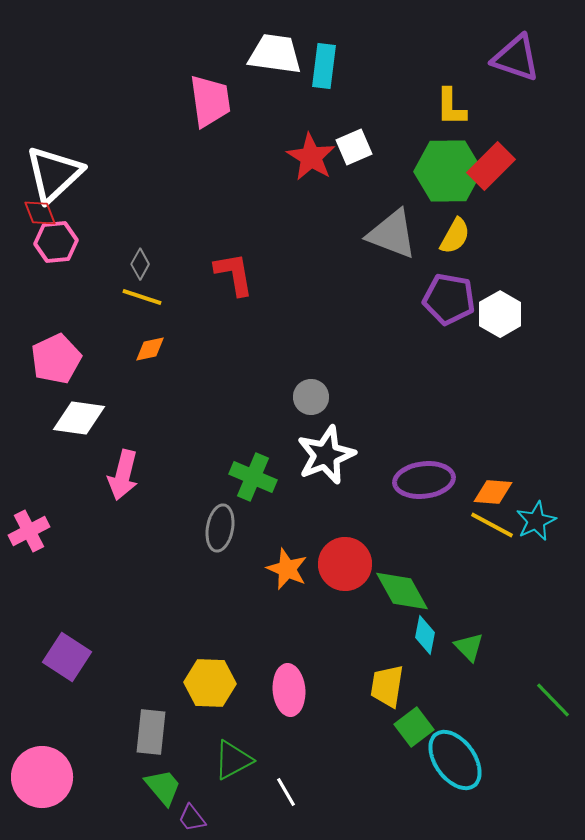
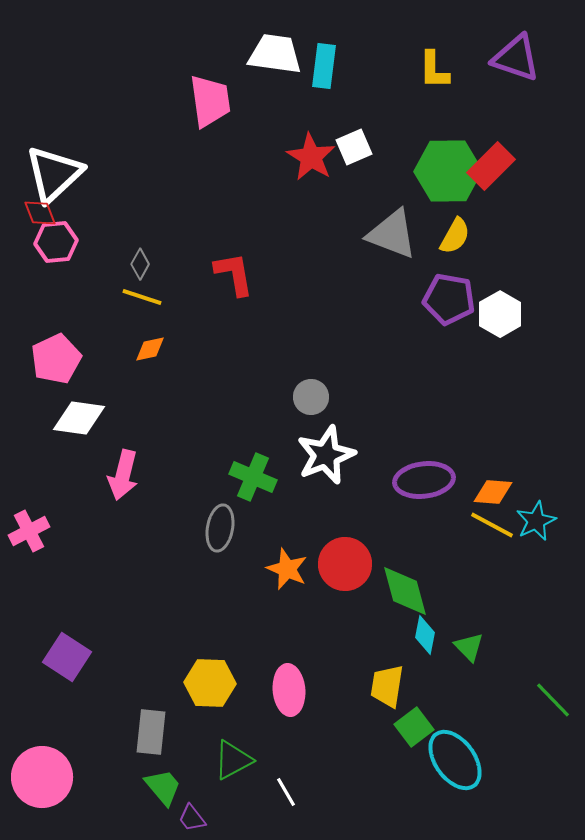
yellow L-shape at (451, 107): moved 17 px left, 37 px up
green diamond at (402, 591): moved 3 px right; rotated 14 degrees clockwise
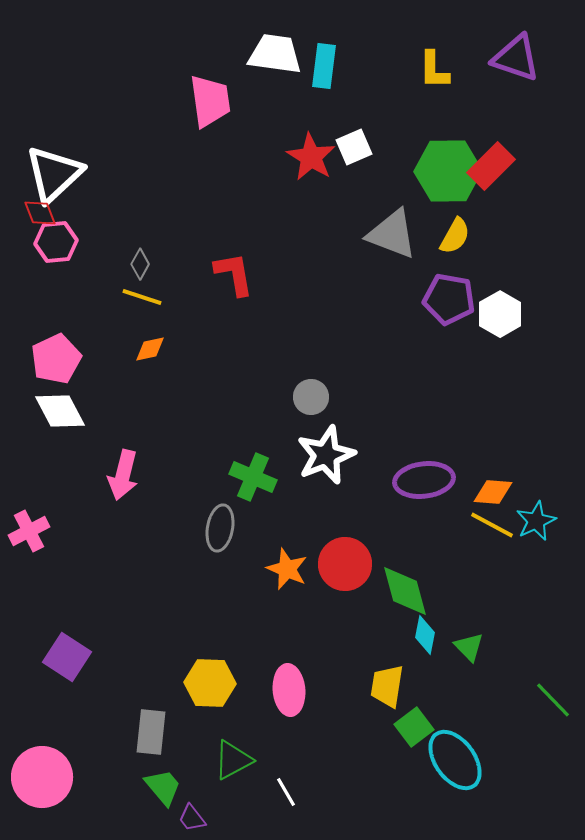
white diamond at (79, 418): moved 19 px left, 7 px up; rotated 54 degrees clockwise
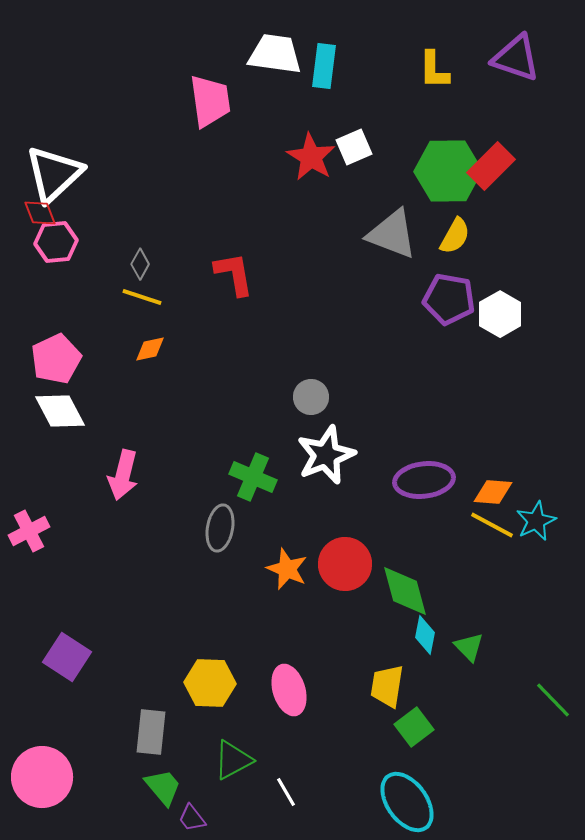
pink ellipse at (289, 690): rotated 12 degrees counterclockwise
cyan ellipse at (455, 760): moved 48 px left, 42 px down
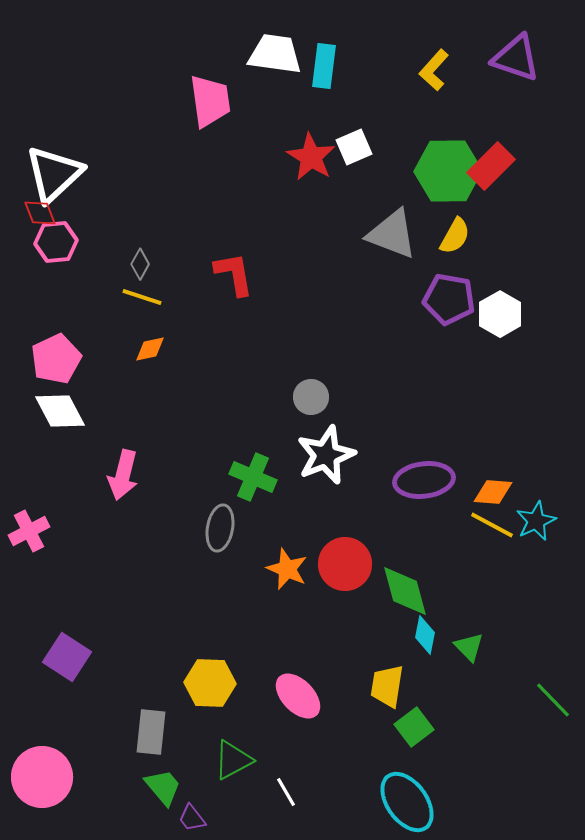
yellow L-shape at (434, 70): rotated 42 degrees clockwise
pink ellipse at (289, 690): moved 9 px right, 6 px down; rotated 27 degrees counterclockwise
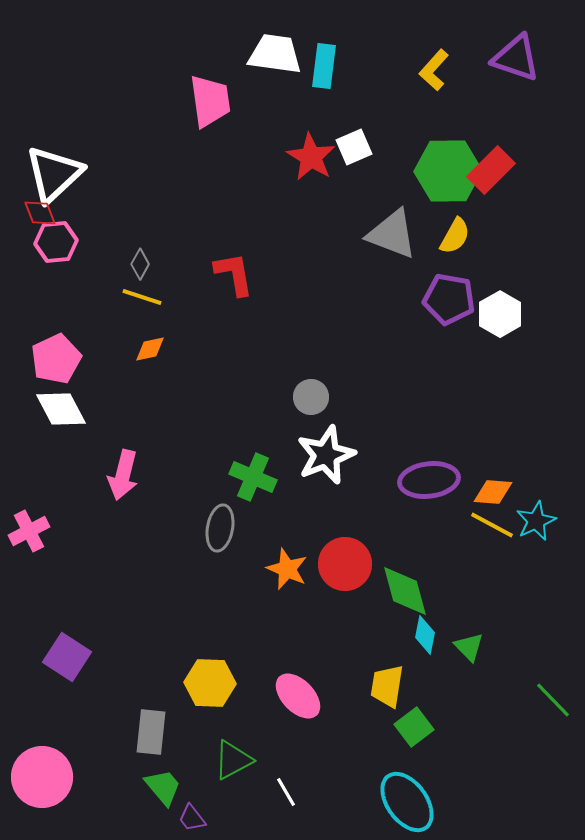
red rectangle at (491, 166): moved 4 px down
white diamond at (60, 411): moved 1 px right, 2 px up
purple ellipse at (424, 480): moved 5 px right
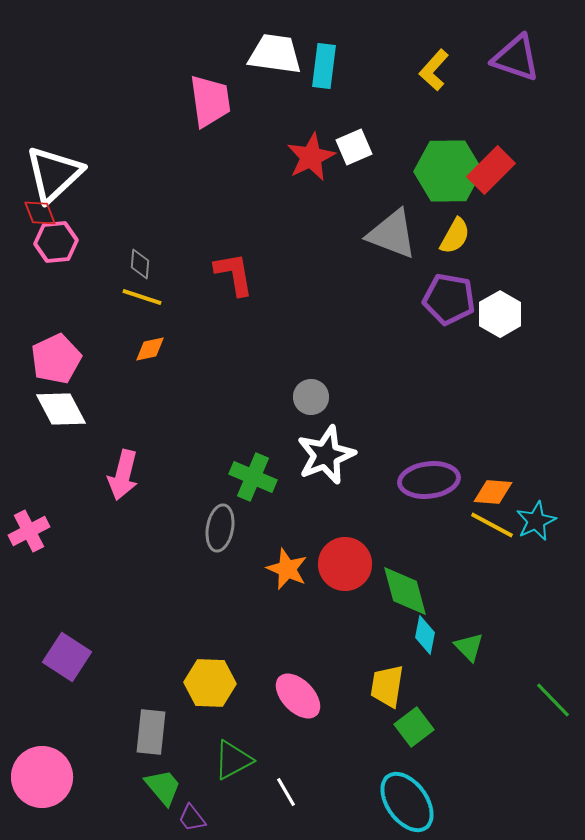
red star at (311, 157): rotated 15 degrees clockwise
gray diamond at (140, 264): rotated 24 degrees counterclockwise
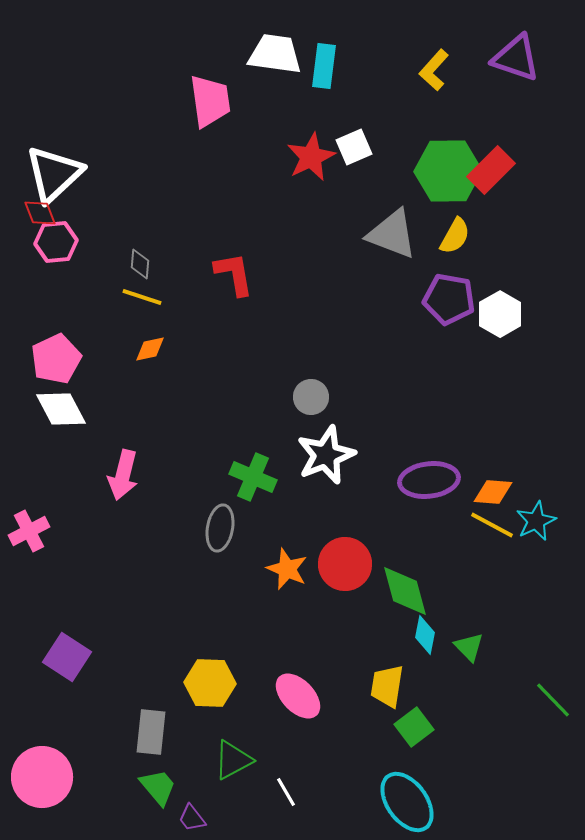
green trapezoid at (163, 787): moved 5 px left
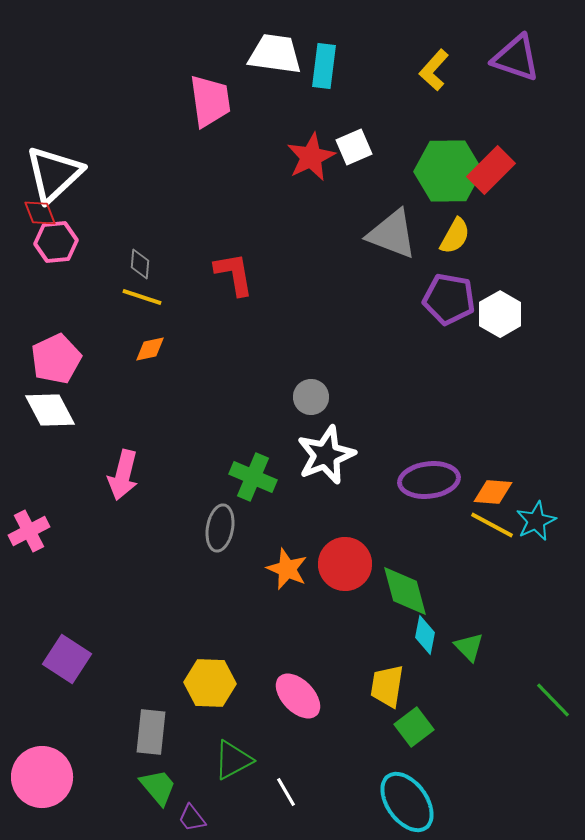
white diamond at (61, 409): moved 11 px left, 1 px down
purple square at (67, 657): moved 2 px down
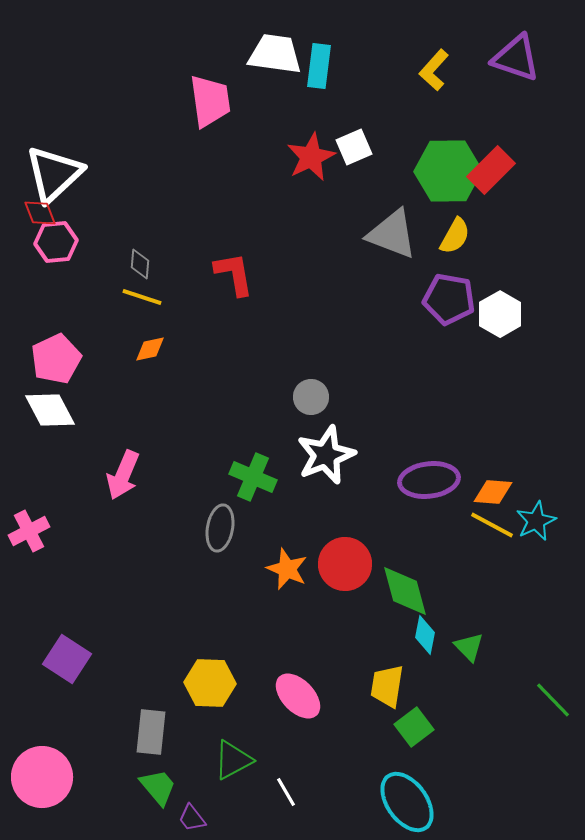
cyan rectangle at (324, 66): moved 5 px left
pink arrow at (123, 475): rotated 9 degrees clockwise
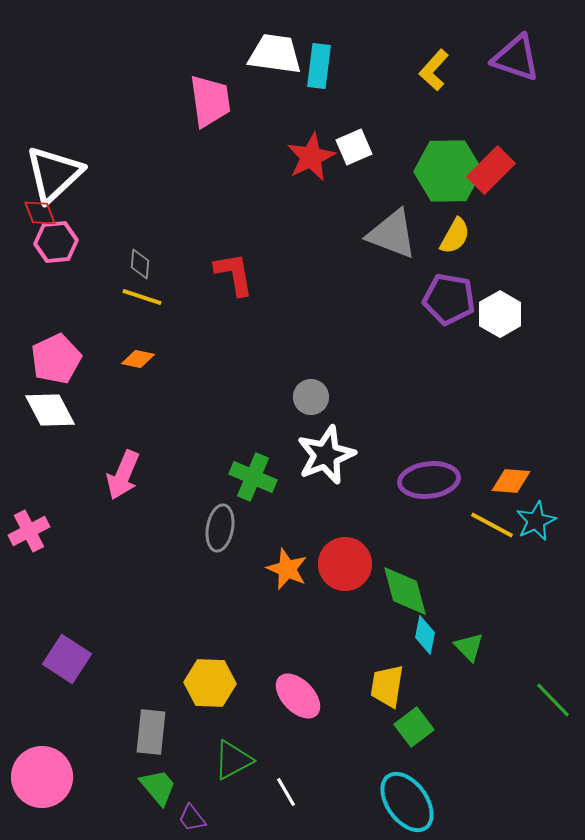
orange diamond at (150, 349): moved 12 px left, 10 px down; rotated 24 degrees clockwise
orange diamond at (493, 492): moved 18 px right, 11 px up
